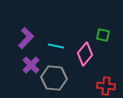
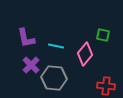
purple L-shape: rotated 125 degrees clockwise
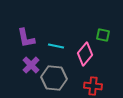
red cross: moved 13 px left
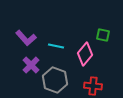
purple L-shape: rotated 30 degrees counterclockwise
gray hexagon: moved 1 px right, 2 px down; rotated 15 degrees clockwise
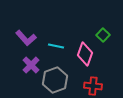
green square: rotated 32 degrees clockwise
pink diamond: rotated 20 degrees counterclockwise
gray hexagon: rotated 20 degrees clockwise
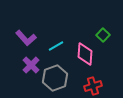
cyan line: rotated 42 degrees counterclockwise
pink diamond: rotated 15 degrees counterclockwise
gray hexagon: moved 2 px up
red cross: rotated 24 degrees counterclockwise
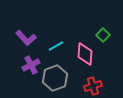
purple cross: rotated 18 degrees clockwise
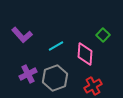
purple L-shape: moved 4 px left, 3 px up
purple cross: moved 3 px left, 9 px down
red cross: rotated 12 degrees counterclockwise
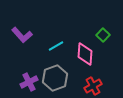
purple cross: moved 1 px right, 8 px down
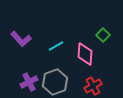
purple L-shape: moved 1 px left, 4 px down
gray hexagon: moved 4 px down
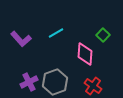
cyan line: moved 13 px up
red cross: rotated 24 degrees counterclockwise
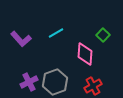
red cross: rotated 24 degrees clockwise
